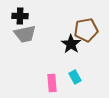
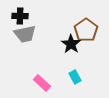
brown pentagon: rotated 25 degrees counterclockwise
pink rectangle: moved 10 px left; rotated 42 degrees counterclockwise
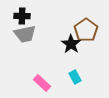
black cross: moved 2 px right
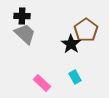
gray trapezoid: rotated 125 degrees counterclockwise
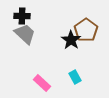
black star: moved 4 px up
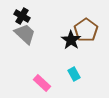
black cross: rotated 28 degrees clockwise
cyan rectangle: moved 1 px left, 3 px up
